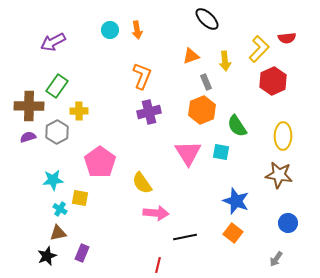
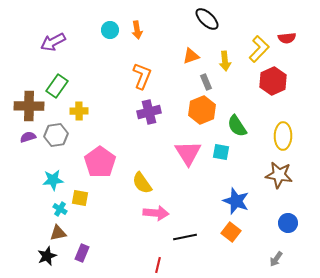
gray hexagon: moved 1 px left, 3 px down; rotated 20 degrees clockwise
orange square: moved 2 px left, 1 px up
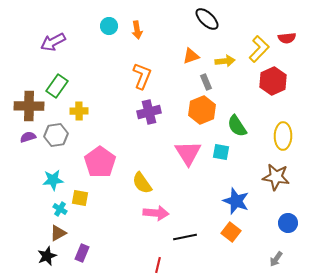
cyan circle: moved 1 px left, 4 px up
yellow arrow: rotated 90 degrees counterclockwise
brown star: moved 3 px left, 2 px down
brown triangle: rotated 18 degrees counterclockwise
